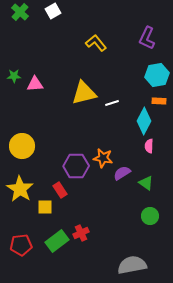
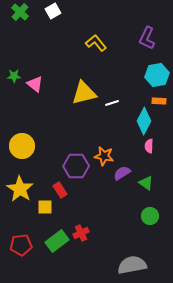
pink triangle: rotated 42 degrees clockwise
orange star: moved 1 px right, 2 px up
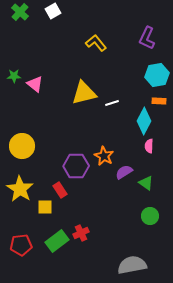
orange star: rotated 18 degrees clockwise
purple semicircle: moved 2 px right, 1 px up
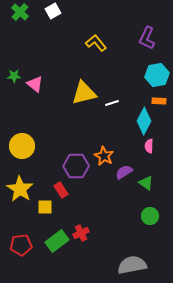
red rectangle: moved 1 px right
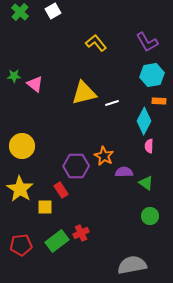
purple L-shape: moved 4 px down; rotated 55 degrees counterclockwise
cyan hexagon: moved 5 px left
purple semicircle: rotated 30 degrees clockwise
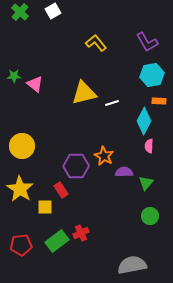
green triangle: rotated 35 degrees clockwise
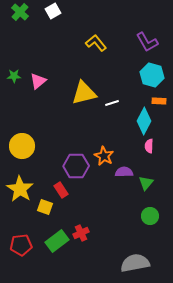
cyan hexagon: rotated 25 degrees clockwise
pink triangle: moved 3 px right, 3 px up; rotated 42 degrees clockwise
yellow square: rotated 21 degrees clockwise
gray semicircle: moved 3 px right, 2 px up
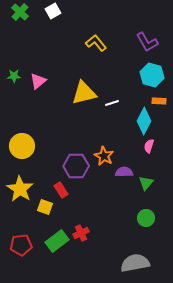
pink semicircle: rotated 16 degrees clockwise
green circle: moved 4 px left, 2 px down
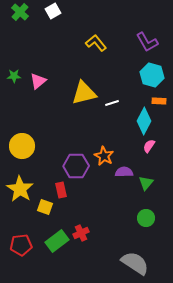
pink semicircle: rotated 16 degrees clockwise
red rectangle: rotated 21 degrees clockwise
gray semicircle: rotated 44 degrees clockwise
